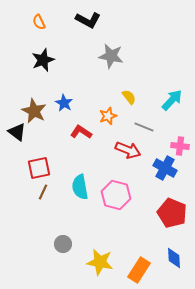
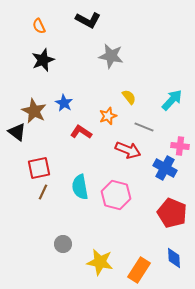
orange semicircle: moved 4 px down
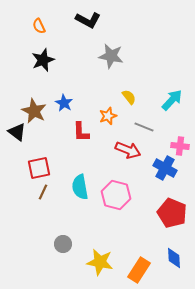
red L-shape: rotated 125 degrees counterclockwise
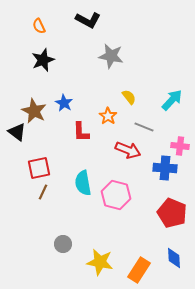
orange star: rotated 18 degrees counterclockwise
blue cross: rotated 25 degrees counterclockwise
cyan semicircle: moved 3 px right, 4 px up
